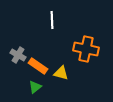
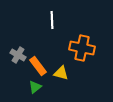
orange cross: moved 4 px left, 1 px up
orange rectangle: rotated 18 degrees clockwise
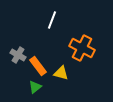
white line: rotated 24 degrees clockwise
orange cross: rotated 15 degrees clockwise
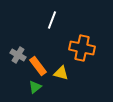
orange cross: rotated 15 degrees counterclockwise
